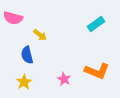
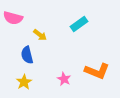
cyan rectangle: moved 17 px left
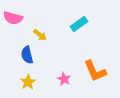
orange L-shape: moved 2 px left; rotated 45 degrees clockwise
yellow star: moved 4 px right
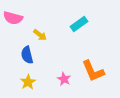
orange L-shape: moved 2 px left
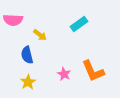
pink semicircle: moved 2 px down; rotated 12 degrees counterclockwise
pink star: moved 5 px up
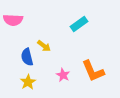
yellow arrow: moved 4 px right, 11 px down
blue semicircle: moved 2 px down
pink star: moved 1 px left, 1 px down
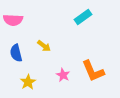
cyan rectangle: moved 4 px right, 7 px up
blue semicircle: moved 11 px left, 4 px up
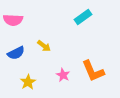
blue semicircle: rotated 102 degrees counterclockwise
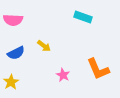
cyan rectangle: rotated 54 degrees clockwise
orange L-shape: moved 5 px right, 2 px up
yellow star: moved 17 px left
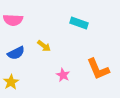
cyan rectangle: moved 4 px left, 6 px down
